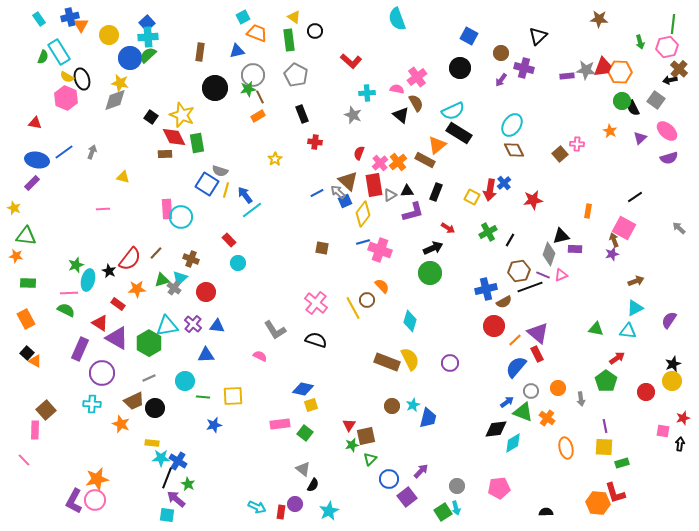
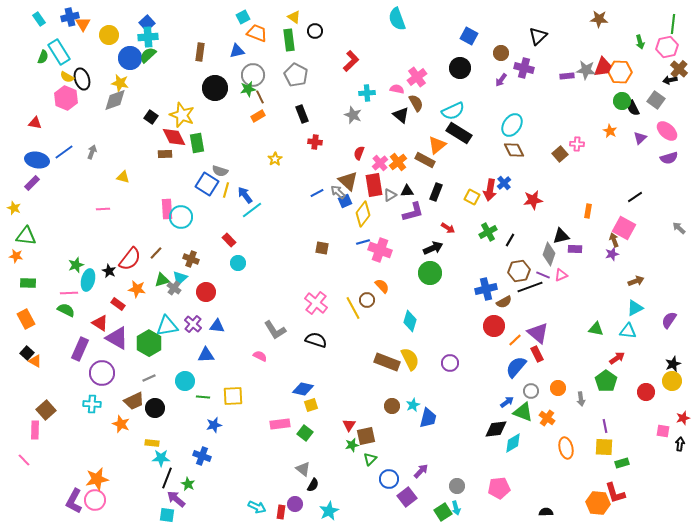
orange triangle at (81, 25): moved 2 px right, 1 px up
red L-shape at (351, 61): rotated 85 degrees counterclockwise
orange star at (137, 289): rotated 12 degrees clockwise
blue cross at (178, 461): moved 24 px right, 5 px up; rotated 12 degrees counterclockwise
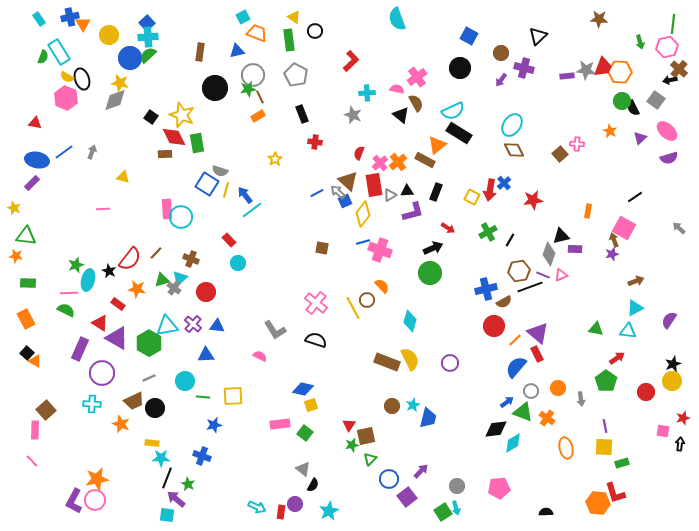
pink line at (24, 460): moved 8 px right, 1 px down
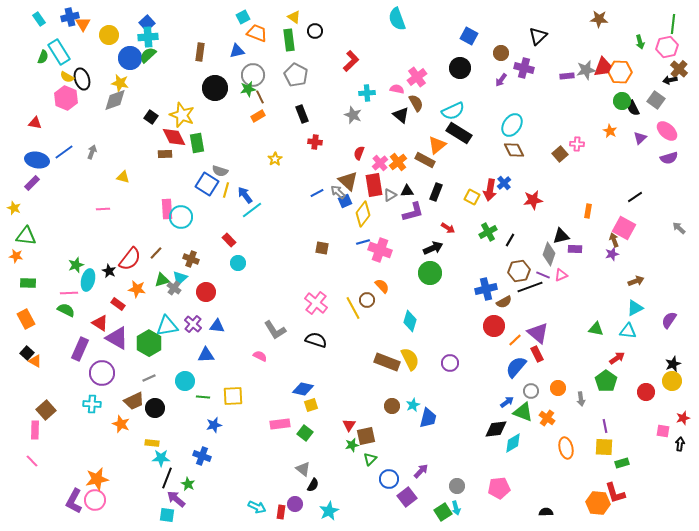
gray star at (586, 70): rotated 18 degrees counterclockwise
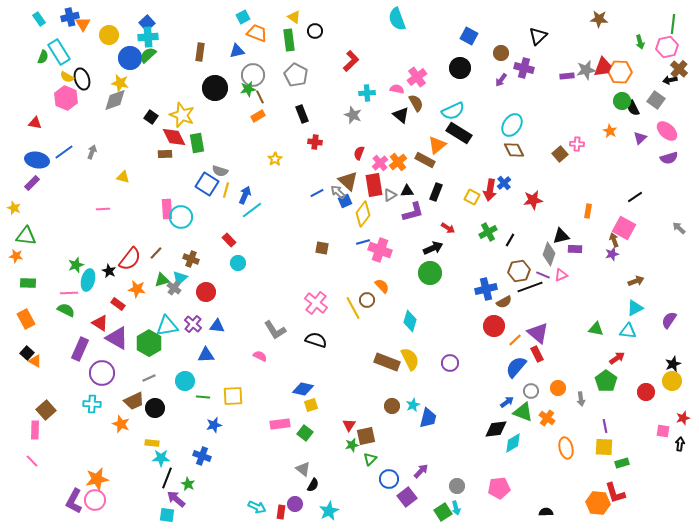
blue arrow at (245, 195): rotated 60 degrees clockwise
